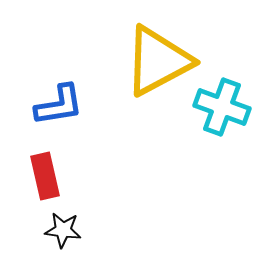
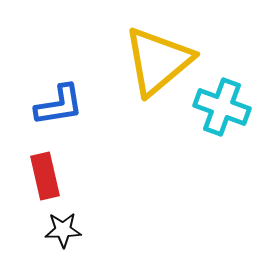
yellow triangle: rotated 12 degrees counterclockwise
black star: rotated 9 degrees counterclockwise
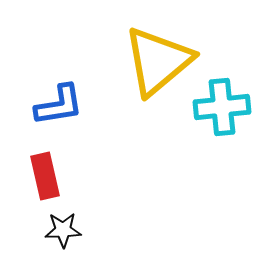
cyan cross: rotated 26 degrees counterclockwise
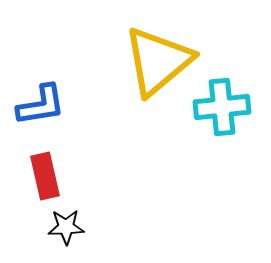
blue L-shape: moved 18 px left
black star: moved 3 px right, 3 px up
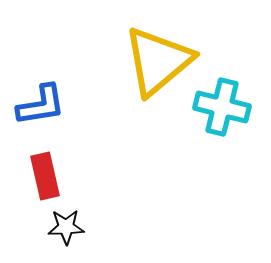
cyan cross: rotated 20 degrees clockwise
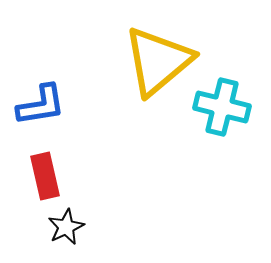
black star: rotated 24 degrees counterclockwise
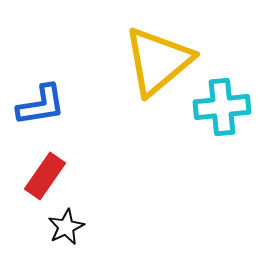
cyan cross: rotated 20 degrees counterclockwise
red rectangle: rotated 48 degrees clockwise
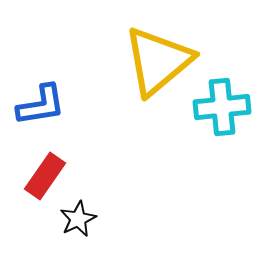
black star: moved 12 px right, 8 px up
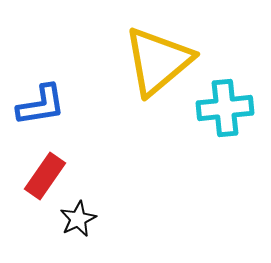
cyan cross: moved 3 px right, 1 px down
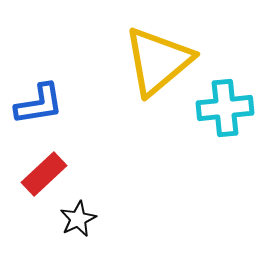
blue L-shape: moved 2 px left, 1 px up
red rectangle: moved 1 px left, 2 px up; rotated 12 degrees clockwise
